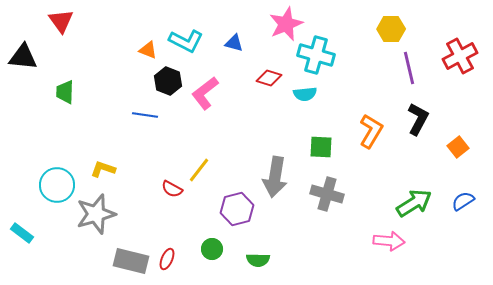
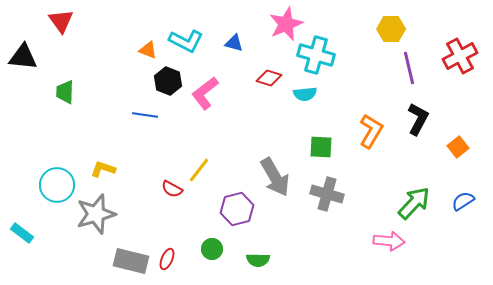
gray arrow: rotated 39 degrees counterclockwise
green arrow: rotated 15 degrees counterclockwise
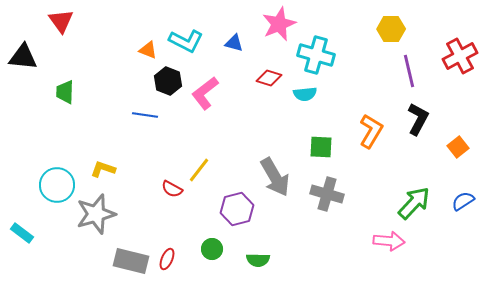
pink star: moved 7 px left
purple line: moved 3 px down
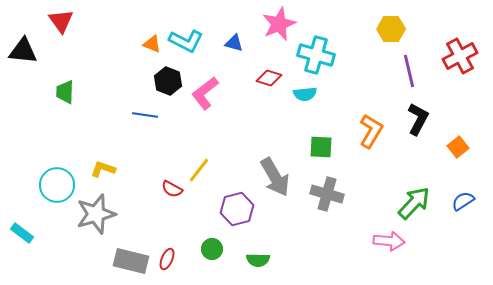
orange triangle: moved 4 px right, 6 px up
black triangle: moved 6 px up
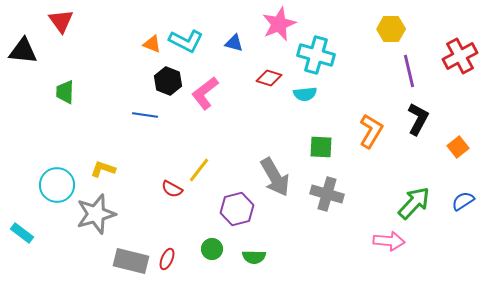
green semicircle: moved 4 px left, 3 px up
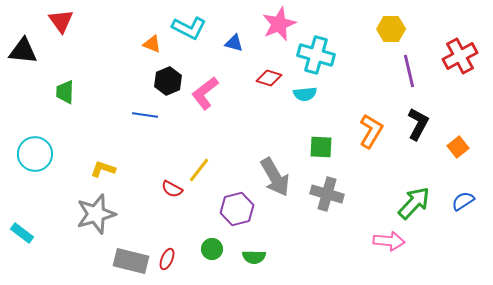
cyan L-shape: moved 3 px right, 13 px up
black hexagon: rotated 16 degrees clockwise
black L-shape: moved 5 px down
cyan circle: moved 22 px left, 31 px up
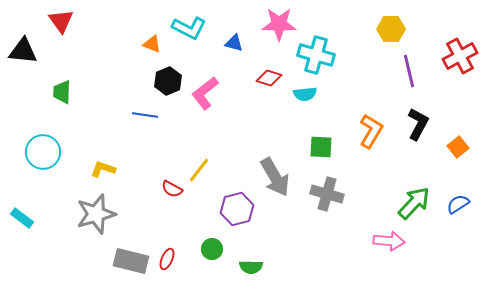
pink star: rotated 24 degrees clockwise
green trapezoid: moved 3 px left
cyan circle: moved 8 px right, 2 px up
blue semicircle: moved 5 px left, 3 px down
cyan rectangle: moved 15 px up
green semicircle: moved 3 px left, 10 px down
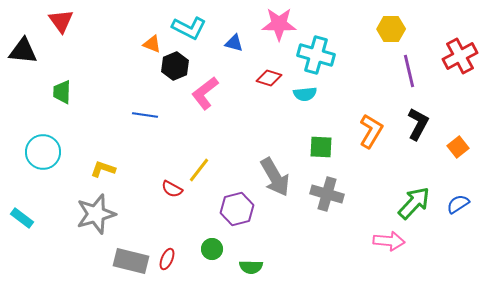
black hexagon: moved 7 px right, 15 px up
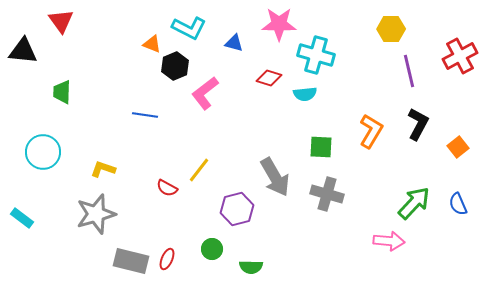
red semicircle: moved 5 px left, 1 px up
blue semicircle: rotated 80 degrees counterclockwise
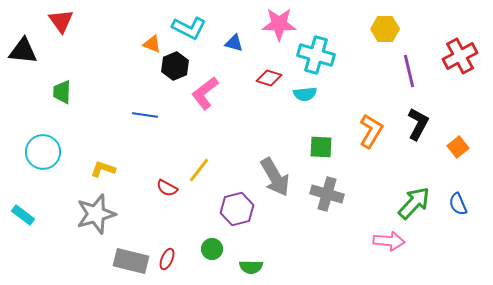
yellow hexagon: moved 6 px left
cyan rectangle: moved 1 px right, 3 px up
